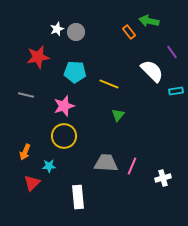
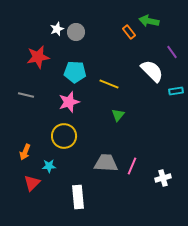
pink star: moved 5 px right, 4 px up
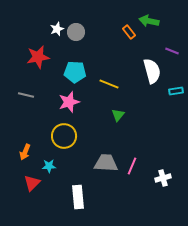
purple line: moved 1 px up; rotated 32 degrees counterclockwise
white semicircle: rotated 30 degrees clockwise
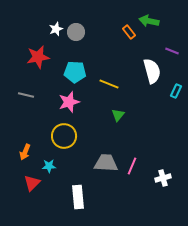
white star: moved 1 px left
cyan rectangle: rotated 56 degrees counterclockwise
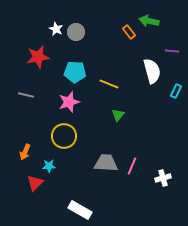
white star: rotated 24 degrees counterclockwise
purple line: rotated 16 degrees counterclockwise
red triangle: moved 3 px right
white rectangle: moved 2 px right, 13 px down; rotated 55 degrees counterclockwise
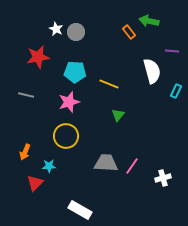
yellow circle: moved 2 px right
pink line: rotated 12 degrees clockwise
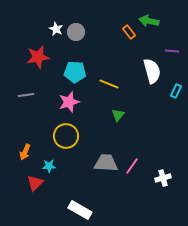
gray line: rotated 21 degrees counterclockwise
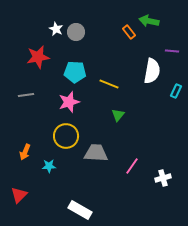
white semicircle: rotated 25 degrees clockwise
gray trapezoid: moved 10 px left, 10 px up
red triangle: moved 16 px left, 12 px down
